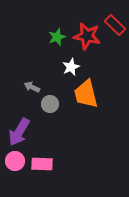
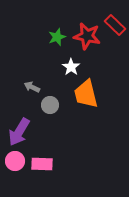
white star: rotated 12 degrees counterclockwise
gray circle: moved 1 px down
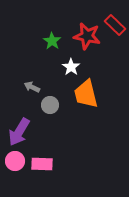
green star: moved 5 px left, 4 px down; rotated 18 degrees counterclockwise
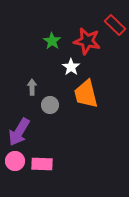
red star: moved 5 px down
gray arrow: rotated 63 degrees clockwise
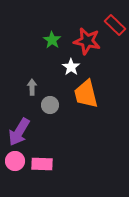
green star: moved 1 px up
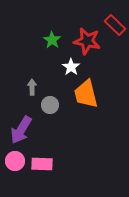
purple arrow: moved 2 px right, 2 px up
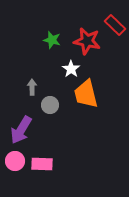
green star: rotated 18 degrees counterclockwise
white star: moved 2 px down
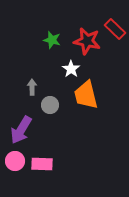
red rectangle: moved 4 px down
orange trapezoid: moved 1 px down
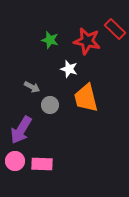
green star: moved 2 px left
white star: moved 2 px left; rotated 18 degrees counterclockwise
gray arrow: rotated 119 degrees clockwise
orange trapezoid: moved 3 px down
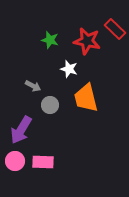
gray arrow: moved 1 px right, 1 px up
pink rectangle: moved 1 px right, 2 px up
